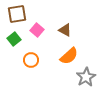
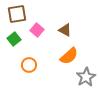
orange circle: moved 2 px left, 5 px down
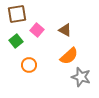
green square: moved 2 px right, 2 px down
gray star: moved 5 px left; rotated 24 degrees counterclockwise
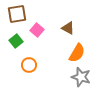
brown triangle: moved 3 px right, 2 px up
orange semicircle: moved 8 px right, 3 px up; rotated 18 degrees counterclockwise
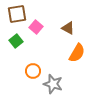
pink square: moved 1 px left, 3 px up
orange circle: moved 4 px right, 6 px down
gray star: moved 28 px left, 7 px down
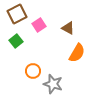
brown square: rotated 18 degrees counterclockwise
pink square: moved 3 px right, 2 px up; rotated 16 degrees clockwise
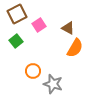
orange semicircle: moved 2 px left, 5 px up
